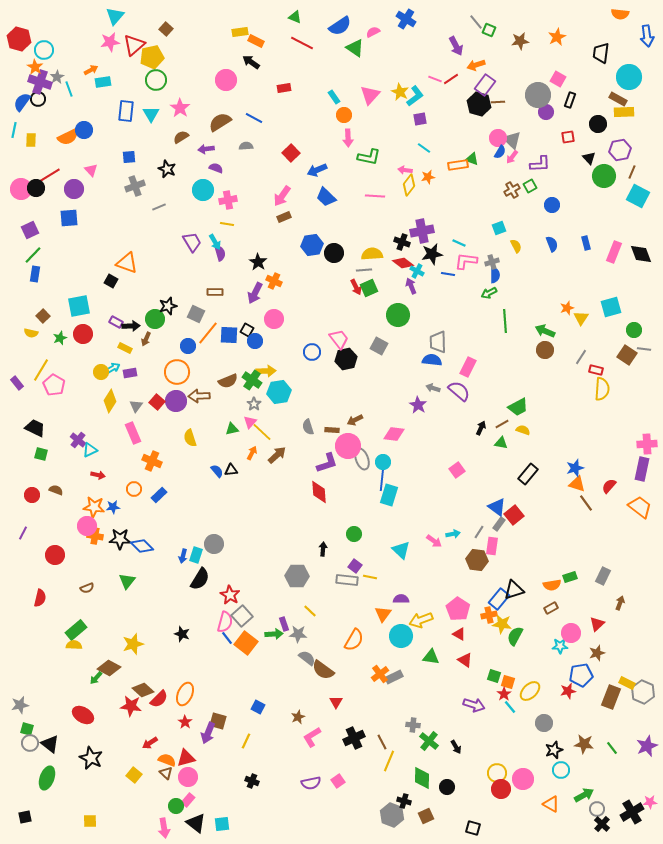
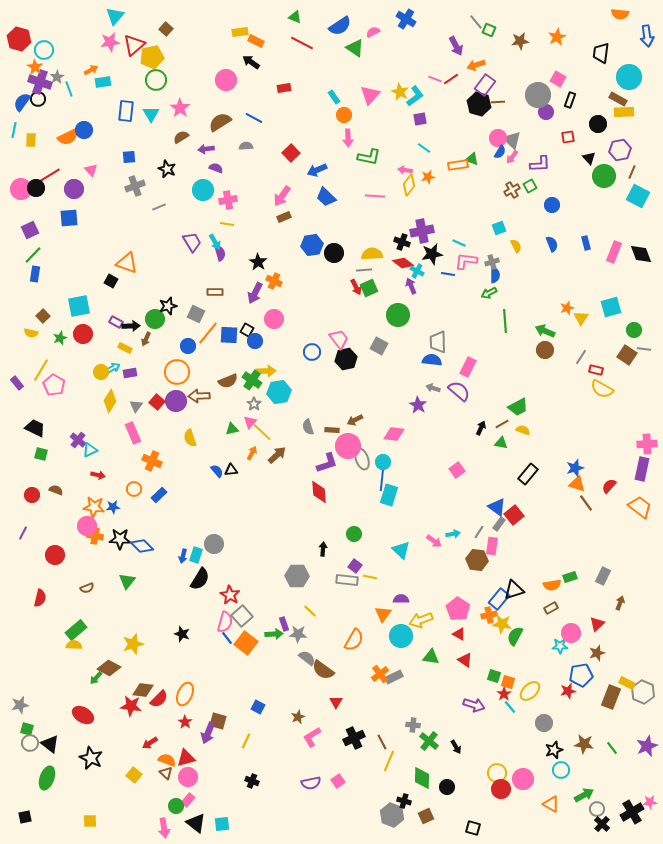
yellow semicircle at (602, 389): rotated 115 degrees clockwise
brown diamond at (143, 690): rotated 35 degrees counterclockwise
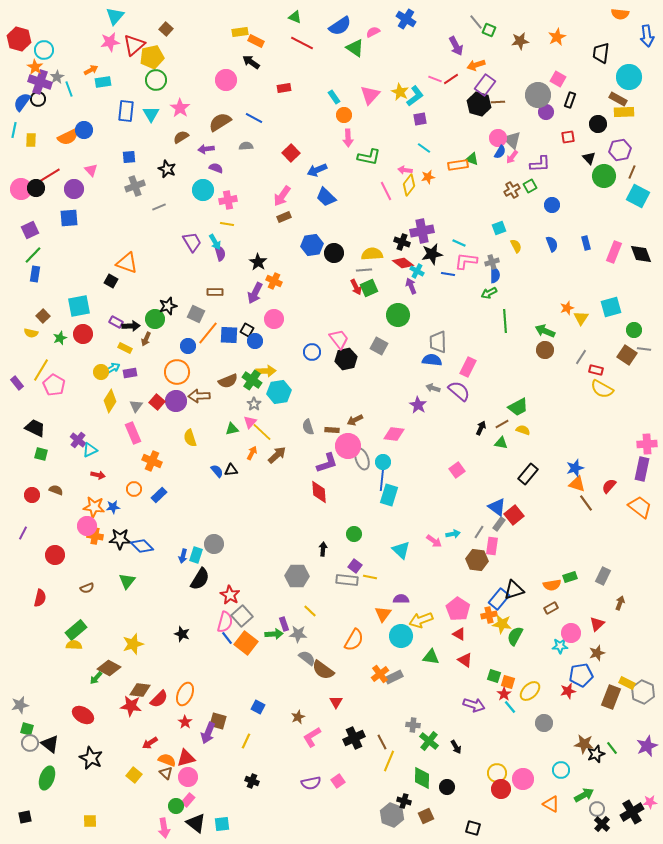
pink line at (375, 196): moved 11 px right, 5 px up; rotated 60 degrees clockwise
brown diamond at (143, 690): moved 3 px left
black star at (554, 750): moved 42 px right, 4 px down
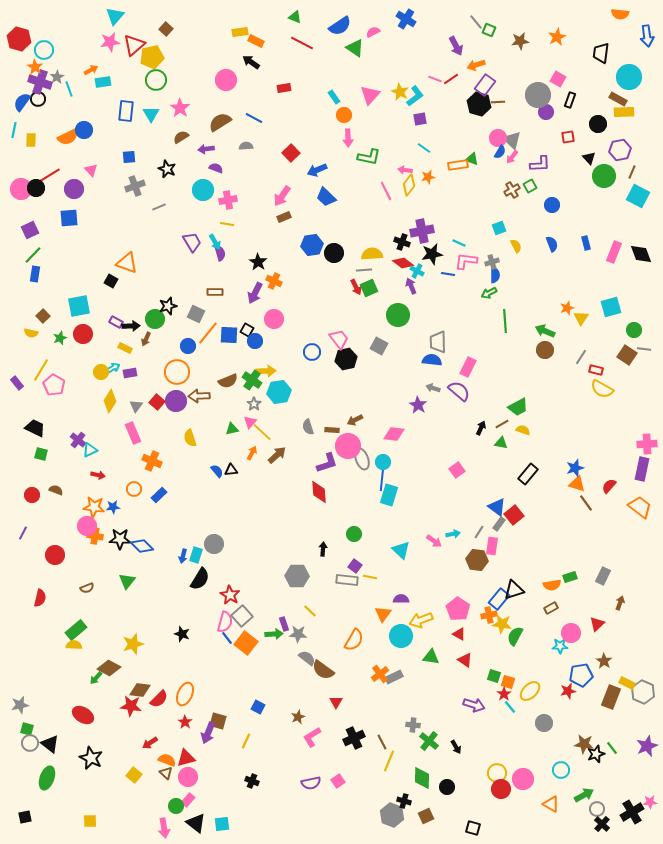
brown star at (597, 653): moved 7 px right, 8 px down; rotated 21 degrees counterclockwise
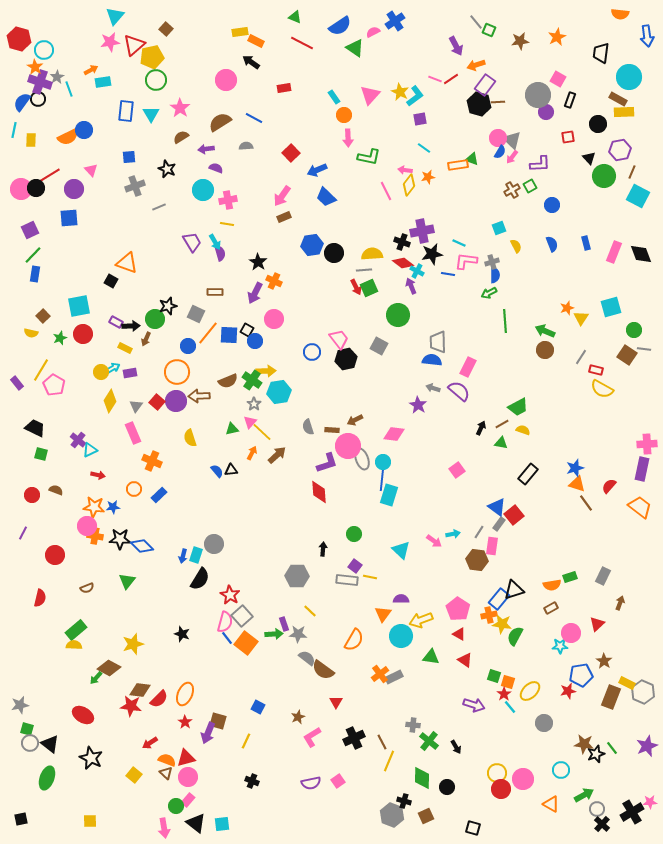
blue cross at (406, 19): moved 11 px left, 2 px down; rotated 24 degrees clockwise
black square at (25, 817): moved 4 px left, 2 px down
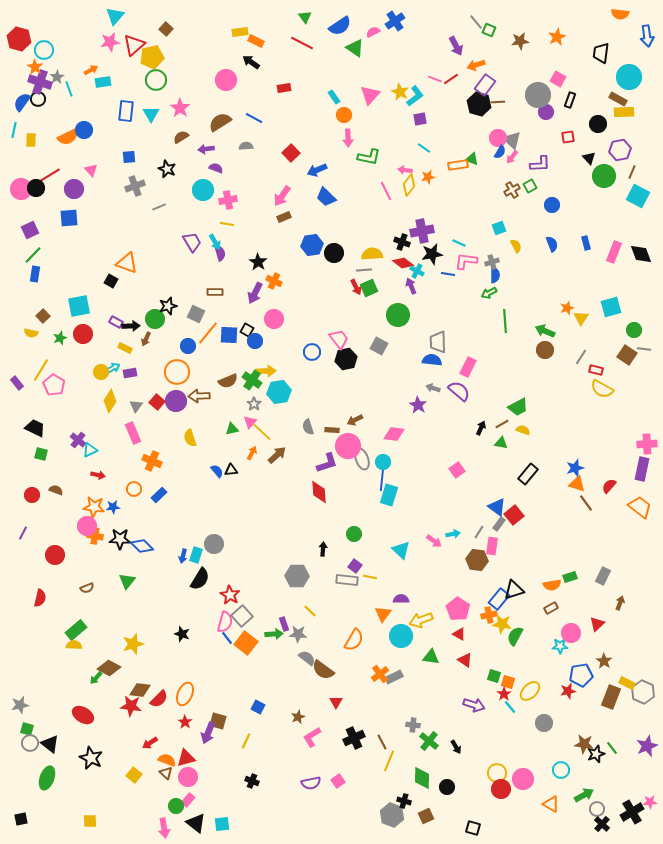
green triangle at (295, 17): moved 10 px right; rotated 32 degrees clockwise
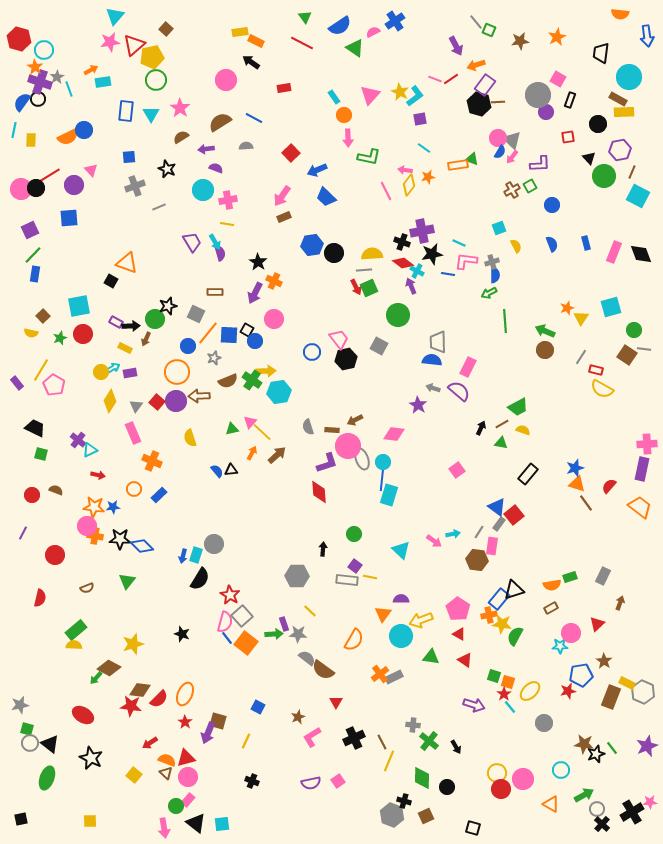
purple circle at (74, 189): moved 4 px up
gray star at (254, 404): moved 40 px left, 46 px up; rotated 16 degrees clockwise
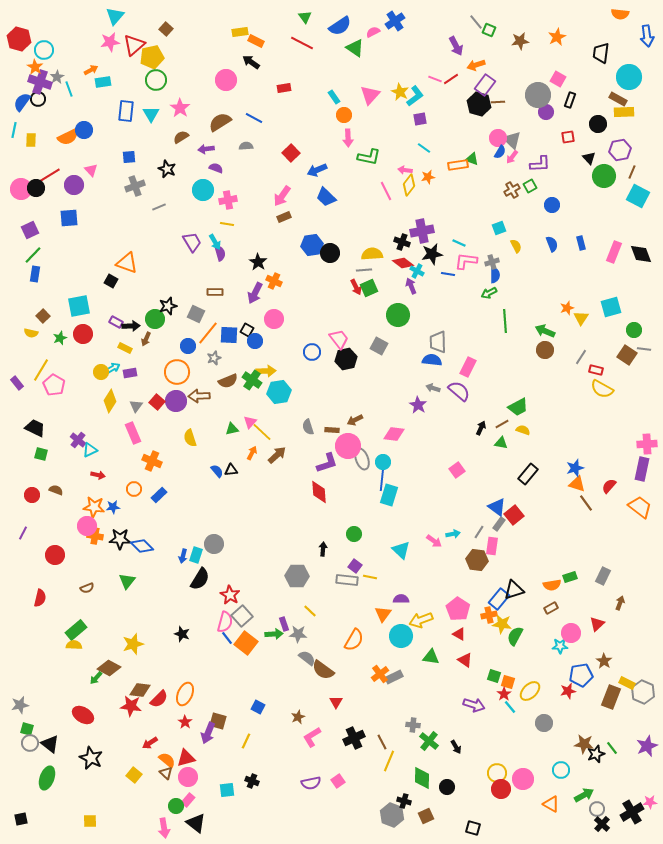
blue rectangle at (586, 243): moved 5 px left
black circle at (334, 253): moved 4 px left
orange semicircle at (167, 760): rotated 18 degrees clockwise
cyan square at (222, 824): moved 5 px right, 34 px up
